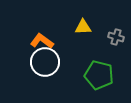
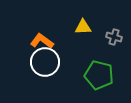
gray cross: moved 2 px left
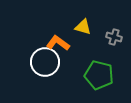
yellow triangle: rotated 18 degrees clockwise
orange L-shape: moved 16 px right, 2 px down
